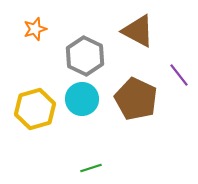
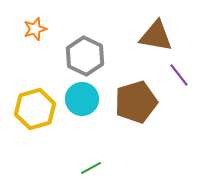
brown triangle: moved 18 px right, 5 px down; rotated 18 degrees counterclockwise
brown pentagon: moved 3 px down; rotated 30 degrees clockwise
green line: rotated 10 degrees counterclockwise
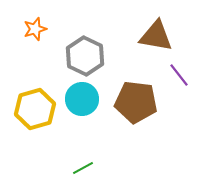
brown pentagon: rotated 24 degrees clockwise
green line: moved 8 px left
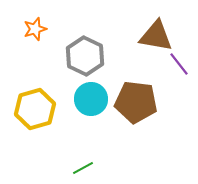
purple line: moved 11 px up
cyan circle: moved 9 px right
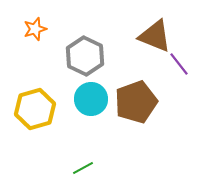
brown triangle: moved 1 px left; rotated 12 degrees clockwise
brown pentagon: rotated 27 degrees counterclockwise
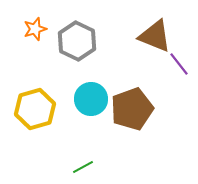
gray hexagon: moved 8 px left, 15 px up
brown pentagon: moved 4 px left, 7 px down
green line: moved 1 px up
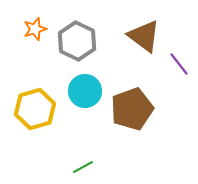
brown triangle: moved 11 px left; rotated 15 degrees clockwise
cyan circle: moved 6 px left, 8 px up
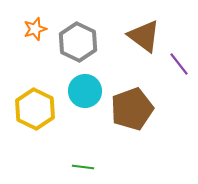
gray hexagon: moved 1 px right, 1 px down
yellow hexagon: rotated 18 degrees counterclockwise
green line: rotated 35 degrees clockwise
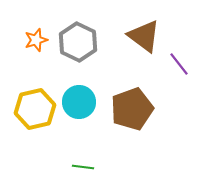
orange star: moved 1 px right, 11 px down
cyan circle: moved 6 px left, 11 px down
yellow hexagon: rotated 21 degrees clockwise
